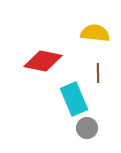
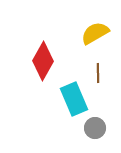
yellow semicircle: rotated 36 degrees counterclockwise
red diamond: rotated 72 degrees counterclockwise
gray circle: moved 8 px right
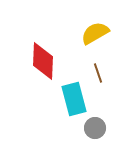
red diamond: rotated 27 degrees counterclockwise
brown line: rotated 18 degrees counterclockwise
cyan rectangle: rotated 8 degrees clockwise
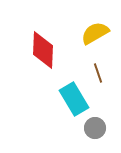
red diamond: moved 11 px up
cyan rectangle: rotated 16 degrees counterclockwise
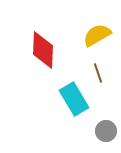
yellow semicircle: moved 2 px right, 2 px down
gray circle: moved 11 px right, 3 px down
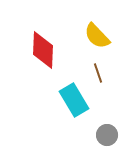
yellow semicircle: moved 1 px down; rotated 104 degrees counterclockwise
cyan rectangle: moved 1 px down
gray circle: moved 1 px right, 4 px down
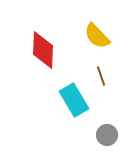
brown line: moved 3 px right, 3 px down
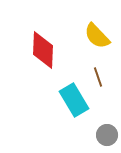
brown line: moved 3 px left, 1 px down
